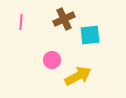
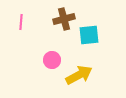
brown cross: rotated 10 degrees clockwise
cyan square: moved 1 px left
yellow arrow: moved 1 px right, 1 px up
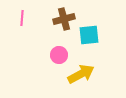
pink line: moved 1 px right, 4 px up
pink circle: moved 7 px right, 5 px up
yellow arrow: moved 2 px right, 1 px up
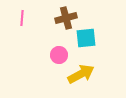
brown cross: moved 2 px right, 1 px up
cyan square: moved 3 px left, 3 px down
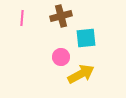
brown cross: moved 5 px left, 2 px up
pink circle: moved 2 px right, 2 px down
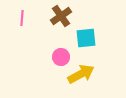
brown cross: rotated 20 degrees counterclockwise
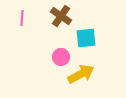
brown cross: rotated 20 degrees counterclockwise
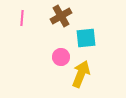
brown cross: rotated 25 degrees clockwise
yellow arrow: rotated 40 degrees counterclockwise
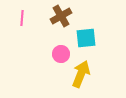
pink circle: moved 3 px up
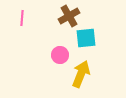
brown cross: moved 8 px right
pink circle: moved 1 px left, 1 px down
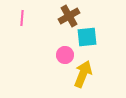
cyan square: moved 1 px right, 1 px up
pink circle: moved 5 px right
yellow arrow: moved 2 px right
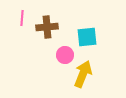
brown cross: moved 22 px left, 11 px down; rotated 25 degrees clockwise
